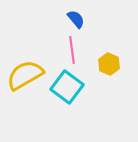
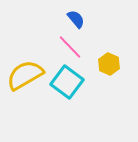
pink line: moved 2 px left, 3 px up; rotated 36 degrees counterclockwise
cyan square: moved 5 px up
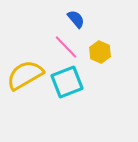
pink line: moved 4 px left
yellow hexagon: moved 9 px left, 12 px up
cyan square: rotated 32 degrees clockwise
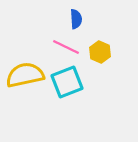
blue semicircle: rotated 36 degrees clockwise
pink line: rotated 20 degrees counterclockwise
yellow semicircle: rotated 18 degrees clockwise
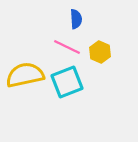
pink line: moved 1 px right
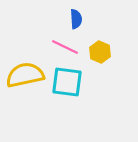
pink line: moved 2 px left
cyan square: rotated 28 degrees clockwise
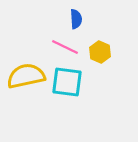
yellow semicircle: moved 1 px right, 1 px down
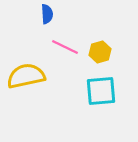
blue semicircle: moved 29 px left, 5 px up
yellow hexagon: rotated 20 degrees clockwise
cyan square: moved 34 px right, 9 px down; rotated 12 degrees counterclockwise
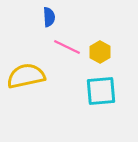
blue semicircle: moved 2 px right, 3 px down
pink line: moved 2 px right
yellow hexagon: rotated 15 degrees counterclockwise
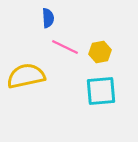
blue semicircle: moved 1 px left, 1 px down
pink line: moved 2 px left
yellow hexagon: rotated 20 degrees clockwise
